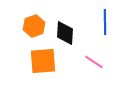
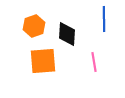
blue line: moved 1 px left, 3 px up
black diamond: moved 2 px right, 1 px down
pink line: rotated 48 degrees clockwise
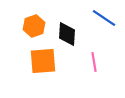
blue line: moved 1 px up; rotated 55 degrees counterclockwise
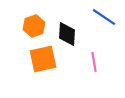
blue line: moved 1 px up
orange square: moved 2 px up; rotated 8 degrees counterclockwise
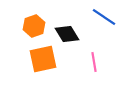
black diamond: rotated 35 degrees counterclockwise
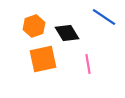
black diamond: moved 1 px up
pink line: moved 6 px left, 2 px down
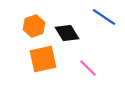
pink line: moved 4 px down; rotated 36 degrees counterclockwise
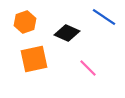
orange hexagon: moved 9 px left, 4 px up
black diamond: rotated 35 degrees counterclockwise
orange square: moved 9 px left
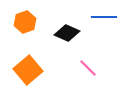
blue line: rotated 35 degrees counterclockwise
orange square: moved 6 px left, 11 px down; rotated 28 degrees counterclockwise
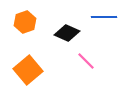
pink line: moved 2 px left, 7 px up
